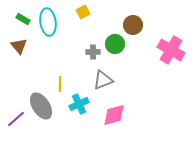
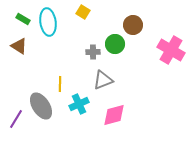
yellow square: rotated 32 degrees counterclockwise
brown triangle: rotated 18 degrees counterclockwise
purple line: rotated 18 degrees counterclockwise
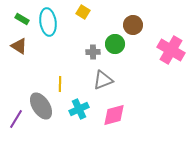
green rectangle: moved 1 px left
cyan cross: moved 5 px down
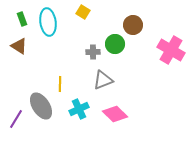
green rectangle: rotated 40 degrees clockwise
pink diamond: moved 1 px right, 1 px up; rotated 60 degrees clockwise
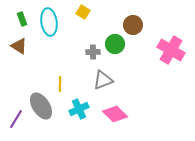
cyan ellipse: moved 1 px right
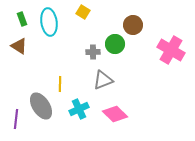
purple line: rotated 24 degrees counterclockwise
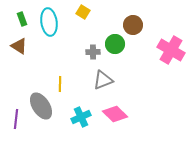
cyan cross: moved 2 px right, 8 px down
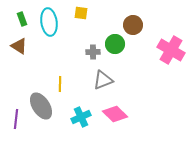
yellow square: moved 2 px left, 1 px down; rotated 24 degrees counterclockwise
